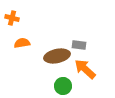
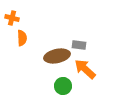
orange semicircle: moved 5 px up; rotated 98 degrees clockwise
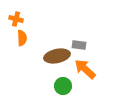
orange cross: moved 4 px right, 1 px down
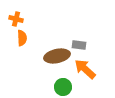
green circle: moved 1 px down
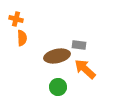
green circle: moved 5 px left
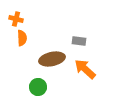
gray rectangle: moved 4 px up
brown ellipse: moved 5 px left, 3 px down
green circle: moved 20 px left
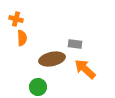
gray rectangle: moved 4 px left, 3 px down
